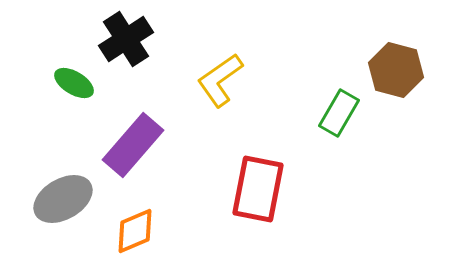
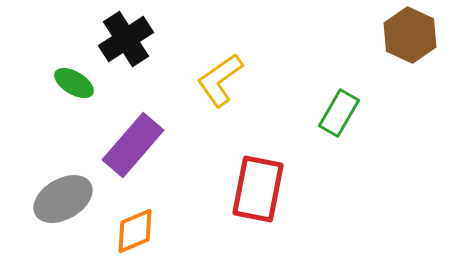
brown hexagon: moved 14 px right, 35 px up; rotated 10 degrees clockwise
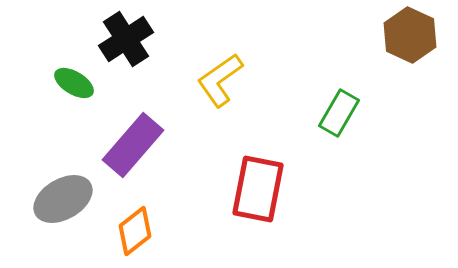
orange diamond: rotated 15 degrees counterclockwise
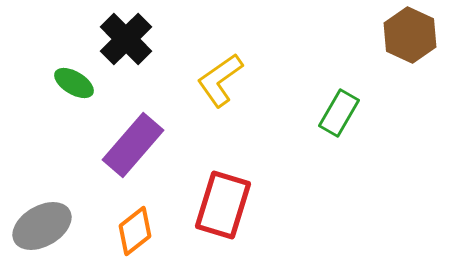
black cross: rotated 12 degrees counterclockwise
red rectangle: moved 35 px left, 16 px down; rotated 6 degrees clockwise
gray ellipse: moved 21 px left, 27 px down
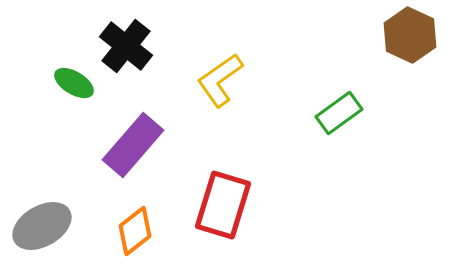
black cross: moved 7 px down; rotated 6 degrees counterclockwise
green rectangle: rotated 24 degrees clockwise
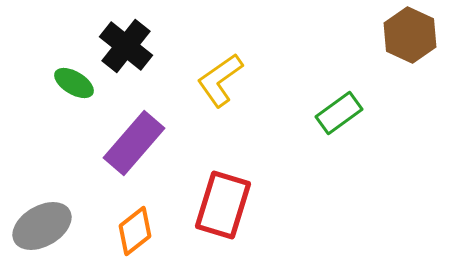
purple rectangle: moved 1 px right, 2 px up
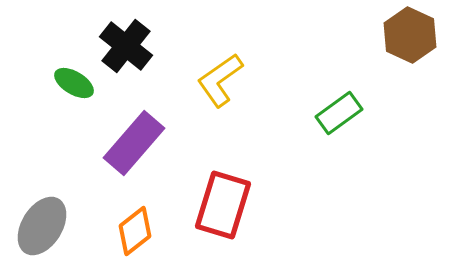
gray ellipse: rotated 28 degrees counterclockwise
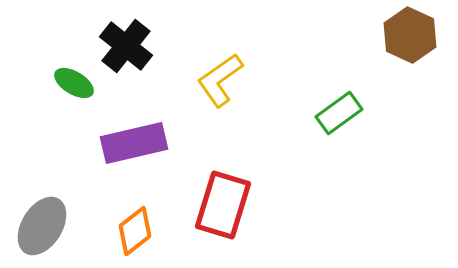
purple rectangle: rotated 36 degrees clockwise
